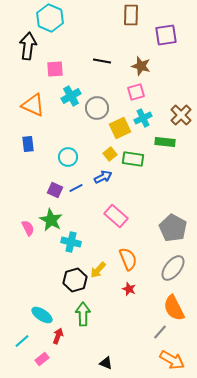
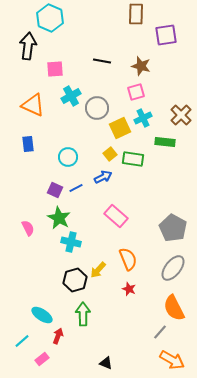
brown rectangle at (131, 15): moved 5 px right, 1 px up
green star at (51, 220): moved 8 px right, 2 px up
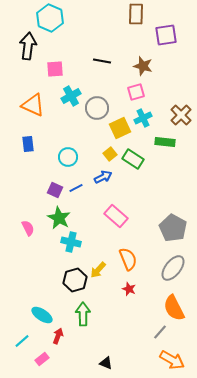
brown star at (141, 66): moved 2 px right
green rectangle at (133, 159): rotated 25 degrees clockwise
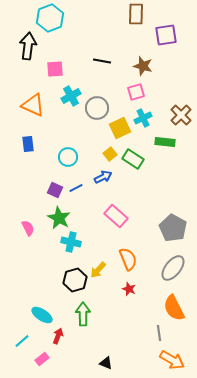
cyan hexagon at (50, 18): rotated 16 degrees clockwise
gray line at (160, 332): moved 1 px left, 1 px down; rotated 49 degrees counterclockwise
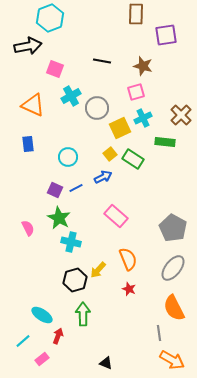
black arrow at (28, 46): rotated 72 degrees clockwise
pink square at (55, 69): rotated 24 degrees clockwise
cyan line at (22, 341): moved 1 px right
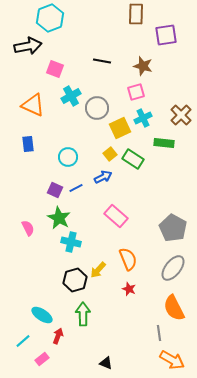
green rectangle at (165, 142): moved 1 px left, 1 px down
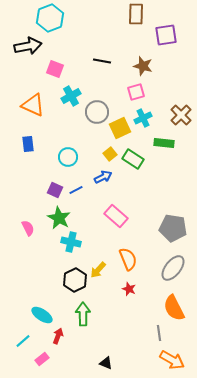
gray circle at (97, 108): moved 4 px down
blue line at (76, 188): moved 2 px down
gray pentagon at (173, 228): rotated 20 degrees counterclockwise
black hexagon at (75, 280): rotated 10 degrees counterclockwise
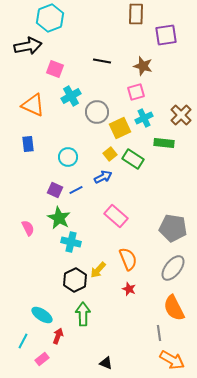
cyan cross at (143, 118): moved 1 px right
cyan line at (23, 341): rotated 21 degrees counterclockwise
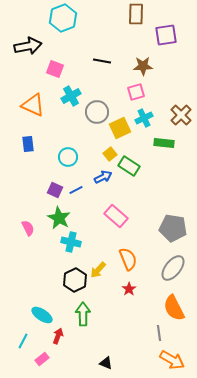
cyan hexagon at (50, 18): moved 13 px right
brown star at (143, 66): rotated 18 degrees counterclockwise
green rectangle at (133, 159): moved 4 px left, 7 px down
red star at (129, 289): rotated 16 degrees clockwise
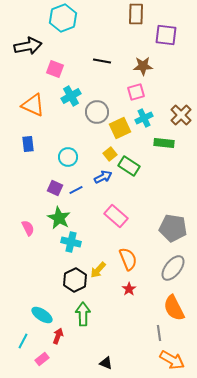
purple square at (166, 35): rotated 15 degrees clockwise
purple square at (55, 190): moved 2 px up
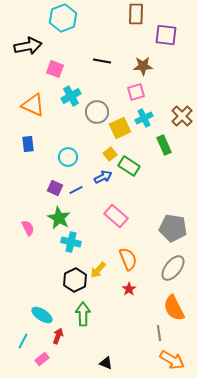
brown cross at (181, 115): moved 1 px right, 1 px down
green rectangle at (164, 143): moved 2 px down; rotated 60 degrees clockwise
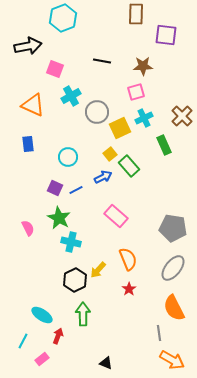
green rectangle at (129, 166): rotated 15 degrees clockwise
